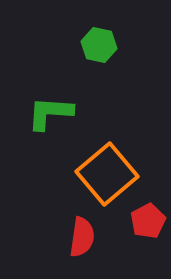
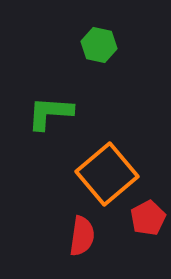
red pentagon: moved 3 px up
red semicircle: moved 1 px up
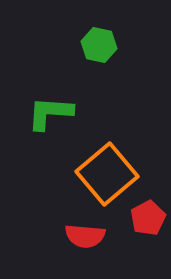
red semicircle: moved 3 px right; rotated 87 degrees clockwise
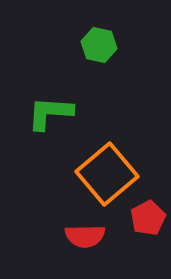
red semicircle: rotated 6 degrees counterclockwise
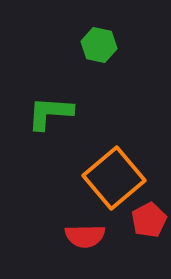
orange square: moved 7 px right, 4 px down
red pentagon: moved 1 px right, 2 px down
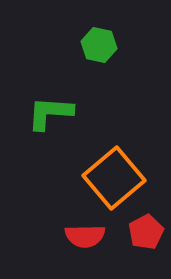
red pentagon: moved 3 px left, 12 px down
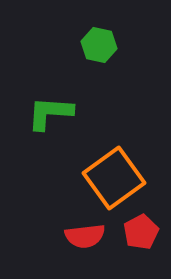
orange square: rotated 4 degrees clockwise
red pentagon: moved 5 px left
red semicircle: rotated 6 degrees counterclockwise
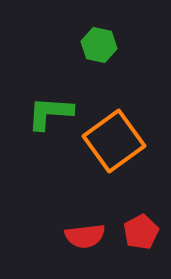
orange square: moved 37 px up
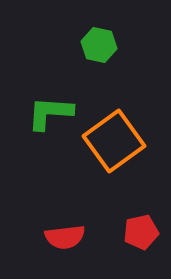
red pentagon: rotated 16 degrees clockwise
red semicircle: moved 20 px left, 1 px down
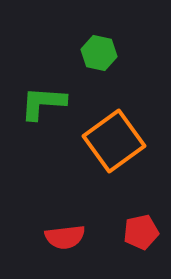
green hexagon: moved 8 px down
green L-shape: moved 7 px left, 10 px up
